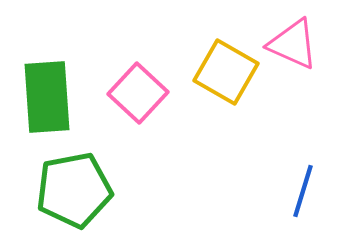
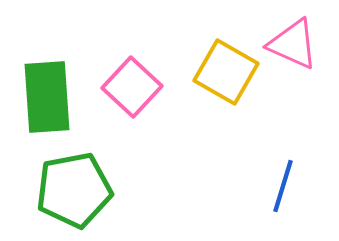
pink square: moved 6 px left, 6 px up
blue line: moved 20 px left, 5 px up
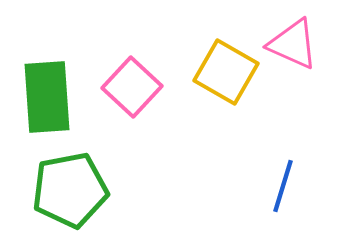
green pentagon: moved 4 px left
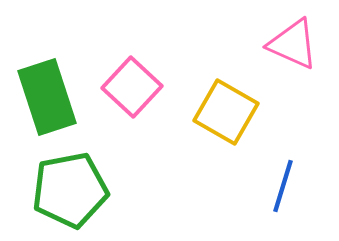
yellow square: moved 40 px down
green rectangle: rotated 14 degrees counterclockwise
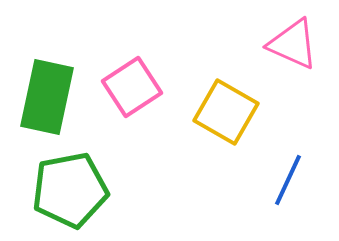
pink square: rotated 14 degrees clockwise
green rectangle: rotated 30 degrees clockwise
blue line: moved 5 px right, 6 px up; rotated 8 degrees clockwise
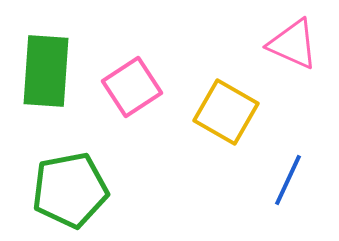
green rectangle: moved 1 px left, 26 px up; rotated 8 degrees counterclockwise
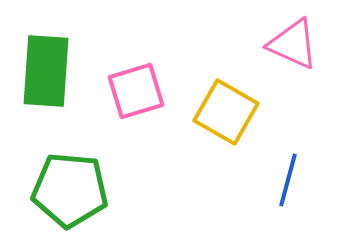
pink square: moved 4 px right, 4 px down; rotated 16 degrees clockwise
blue line: rotated 10 degrees counterclockwise
green pentagon: rotated 16 degrees clockwise
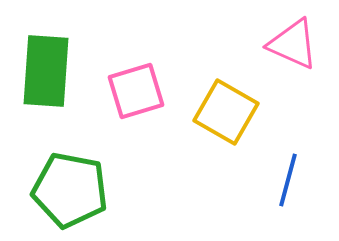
green pentagon: rotated 6 degrees clockwise
